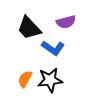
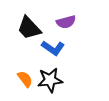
orange semicircle: rotated 114 degrees clockwise
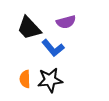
blue L-shape: rotated 15 degrees clockwise
orange semicircle: rotated 144 degrees counterclockwise
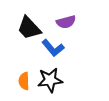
orange semicircle: moved 1 px left, 2 px down
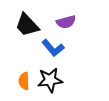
black trapezoid: moved 2 px left, 3 px up
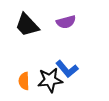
blue L-shape: moved 14 px right, 21 px down
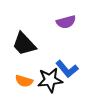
black trapezoid: moved 3 px left, 19 px down
orange semicircle: rotated 72 degrees counterclockwise
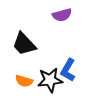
purple semicircle: moved 4 px left, 7 px up
blue L-shape: moved 1 px right, 1 px down; rotated 70 degrees clockwise
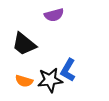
purple semicircle: moved 8 px left
black trapezoid: rotated 8 degrees counterclockwise
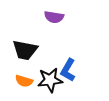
purple semicircle: moved 2 px down; rotated 24 degrees clockwise
black trapezoid: moved 1 px right, 6 px down; rotated 28 degrees counterclockwise
